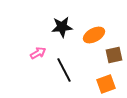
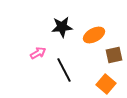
orange square: rotated 30 degrees counterclockwise
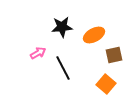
black line: moved 1 px left, 2 px up
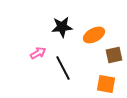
orange square: rotated 30 degrees counterclockwise
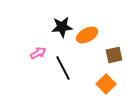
orange ellipse: moved 7 px left
orange square: rotated 36 degrees clockwise
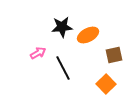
orange ellipse: moved 1 px right
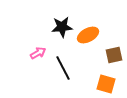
orange square: rotated 30 degrees counterclockwise
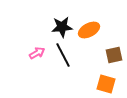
orange ellipse: moved 1 px right, 5 px up
pink arrow: moved 1 px left
black line: moved 13 px up
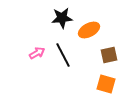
black star: moved 9 px up
brown square: moved 5 px left
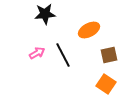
black star: moved 17 px left, 4 px up
orange square: rotated 18 degrees clockwise
